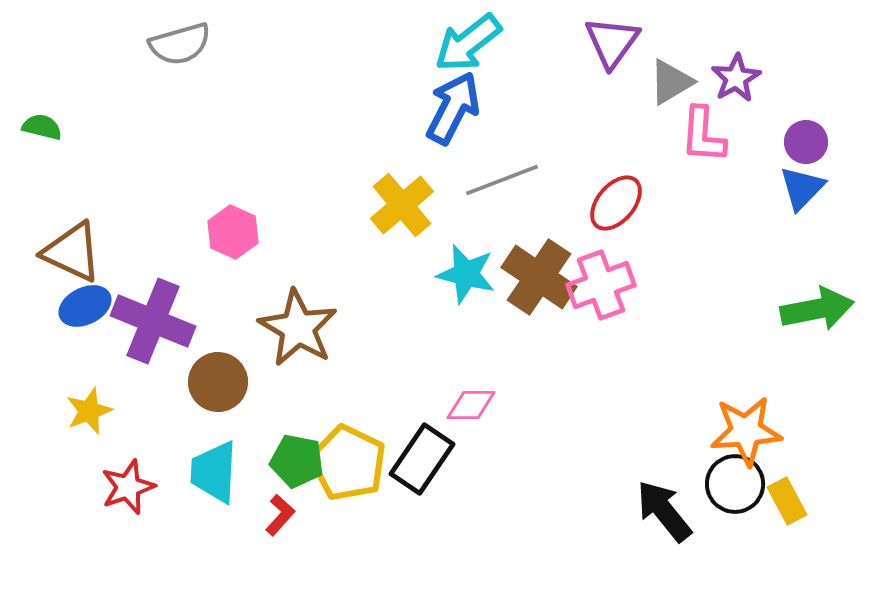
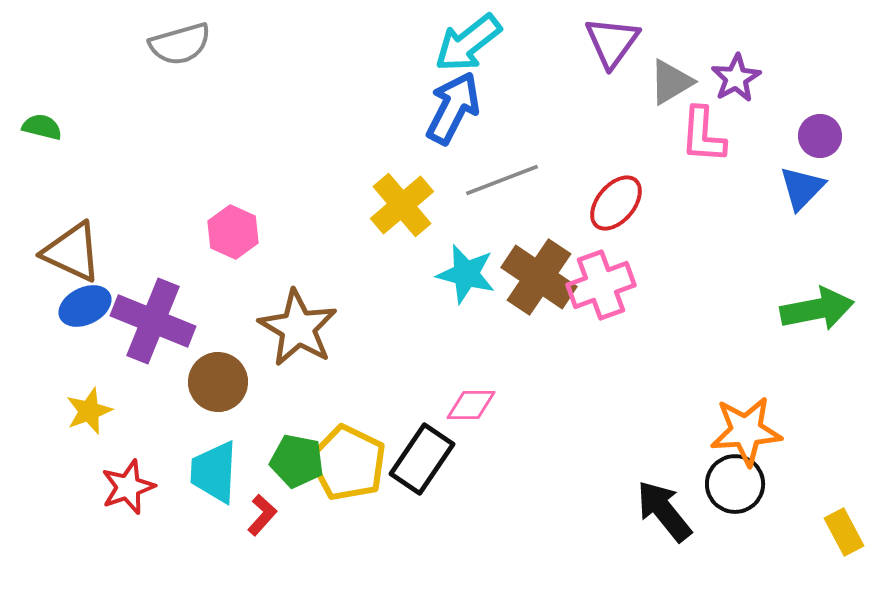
purple circle: moved 14 px right, 6 px up
yellow rectangle: moved 57 px right, 31 px down
red L-shape: moved 18 px left
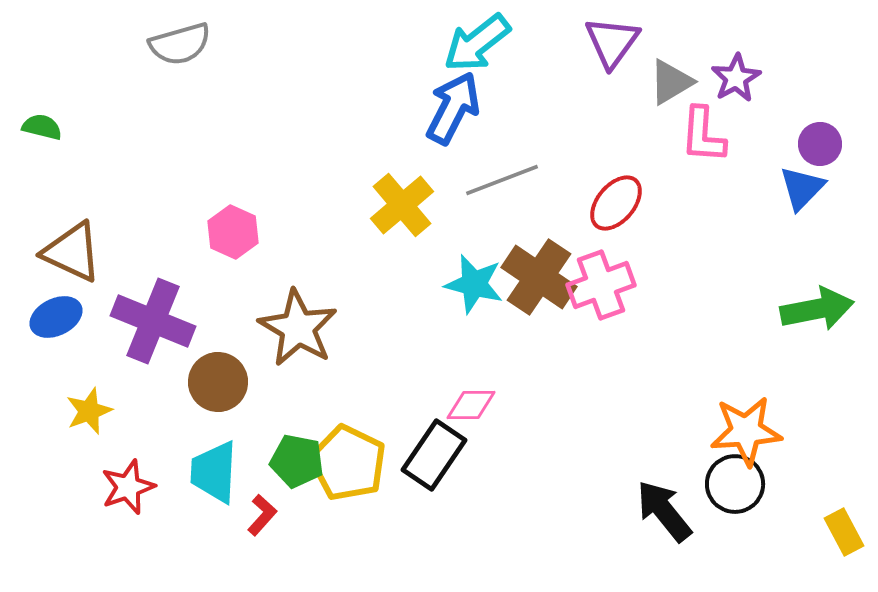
cyan arrow: moved 9 px right
purple circle: moved 8 px down
cyan star: moved 8 px right, 10 px down
blue ellipse: moved 29 px left, 11 px down
black rectangle: moved 12 px right, 4 px up
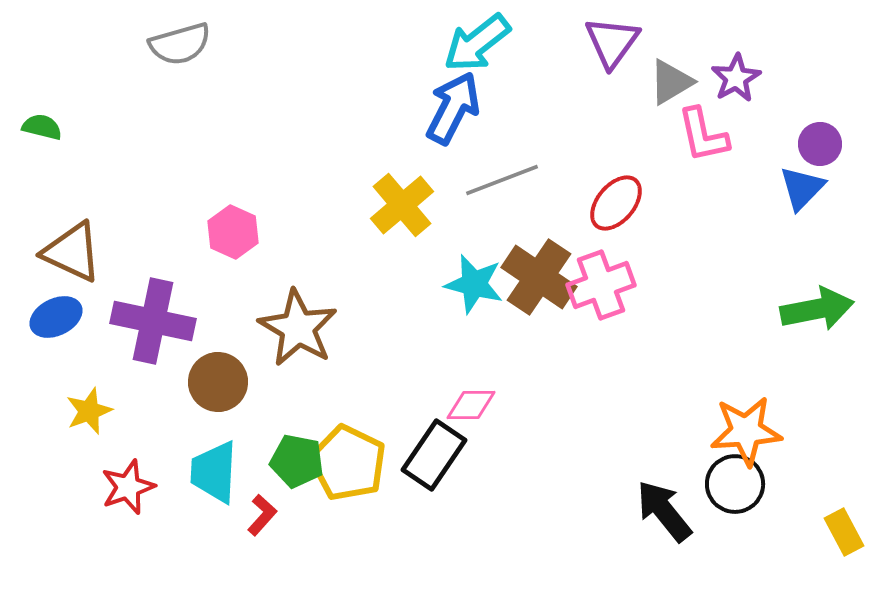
pink L-shape: rotated 16 degrees counterclockwise
purple cross: rotated 10 degrees counterclockwise
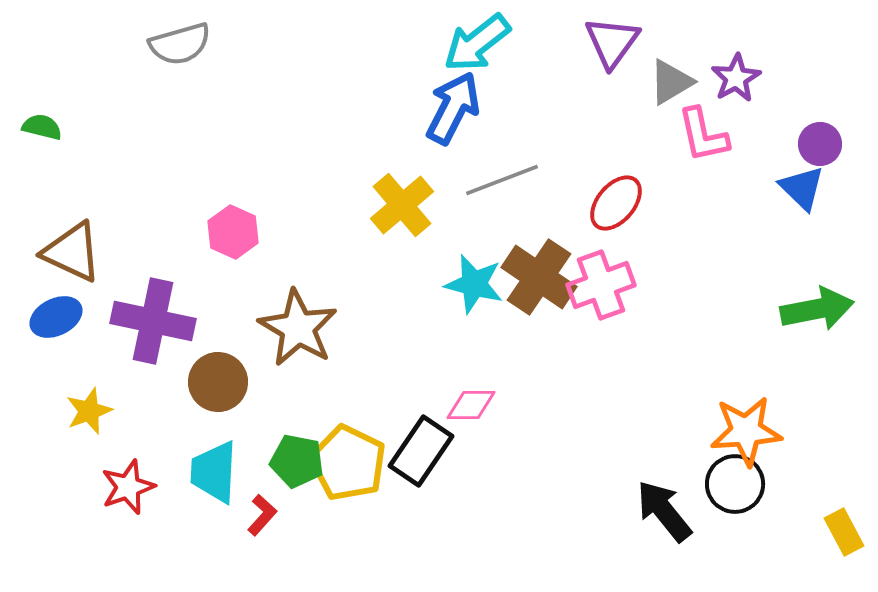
blue triangle: rotated 30 degrees counterclockwise
black rectangle: moved 13 px left, 4 px up
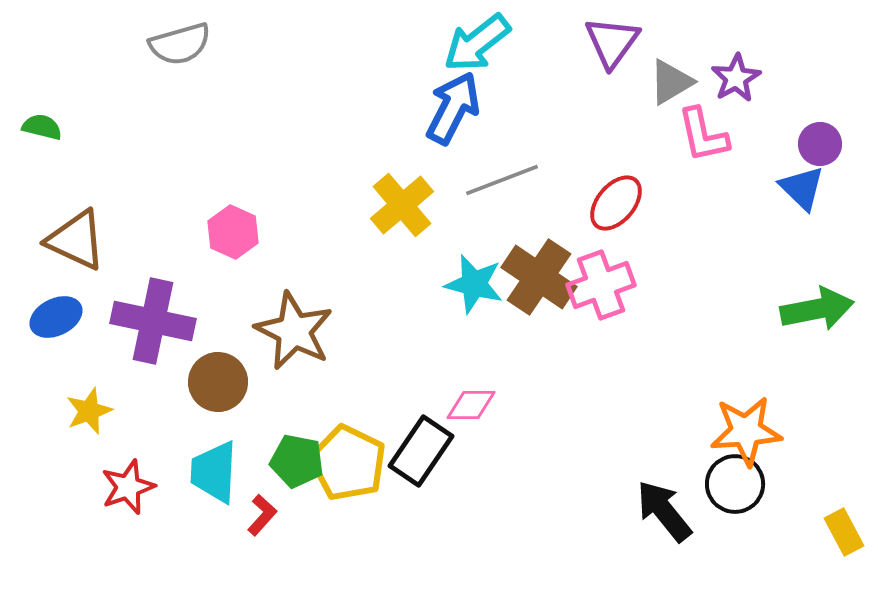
brown triangle: moved 4 px right, 12 px up
brown star: moved 4 px left, 3 px down; rotated 4 degrees counterclockwise
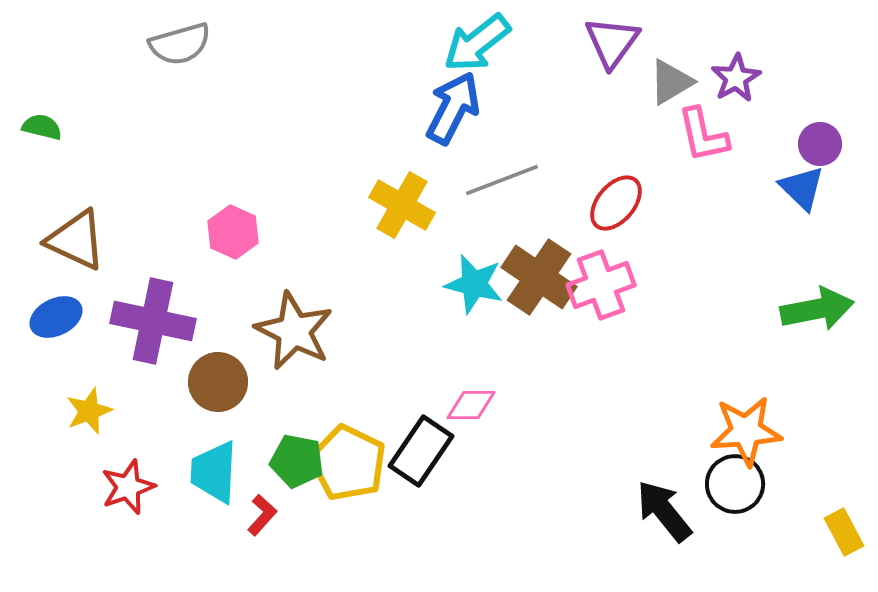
yellow cross: rotated 20 degrees counterclockwise
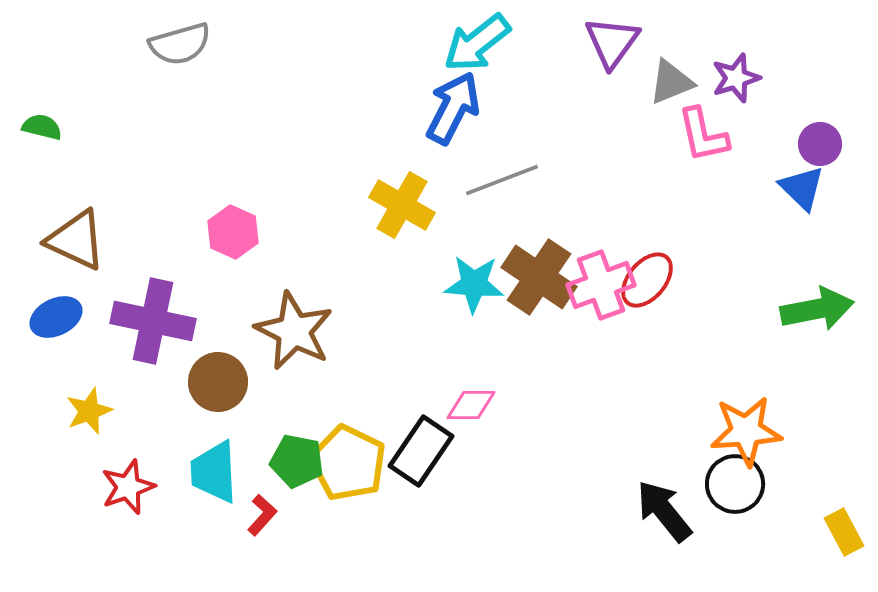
purple star: rotated 12 degrees clockwise
gray triangle: rotated 9 degrees clockwise
red ellipse: moved 31 px right, 77 px down
cyan star: rotated 10 degrees counterclockwise
cyan trapezoid: rotated 6 degrees counterclockwise
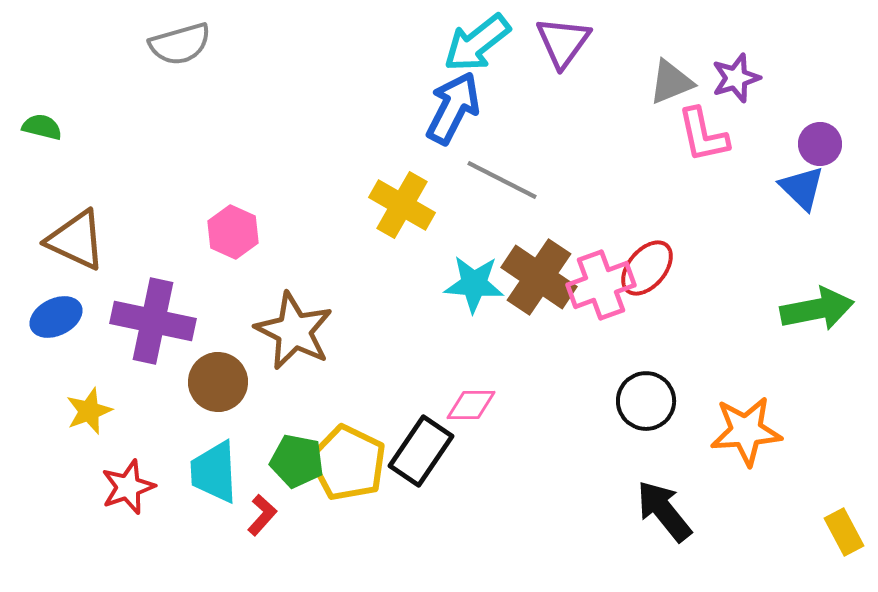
purple triangle: moved 49 px left
gray line: rotated 48 degrees clockwise
red ellipse: moved 12 px up
black circle: moved 89 px left, 83 px up
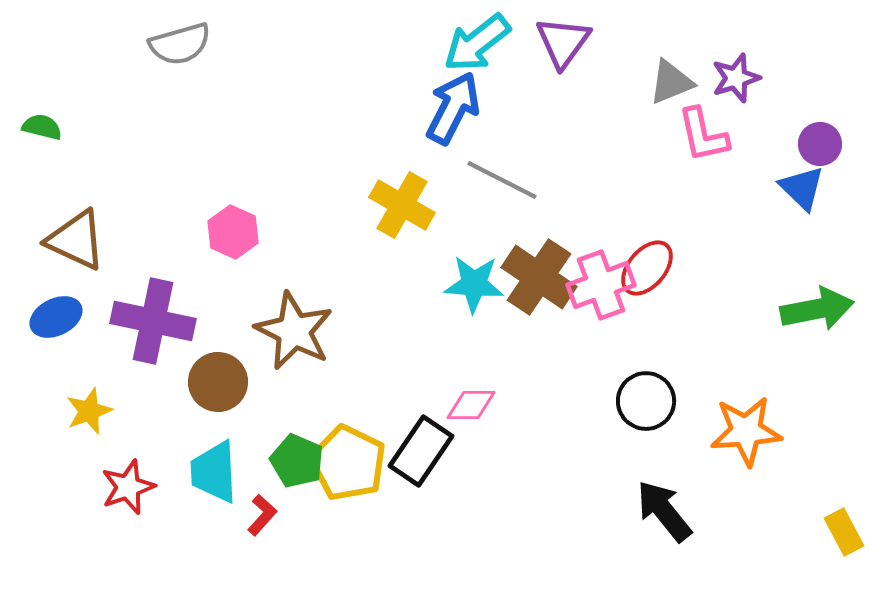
green pentagon: rotated 12 degrees clockwise
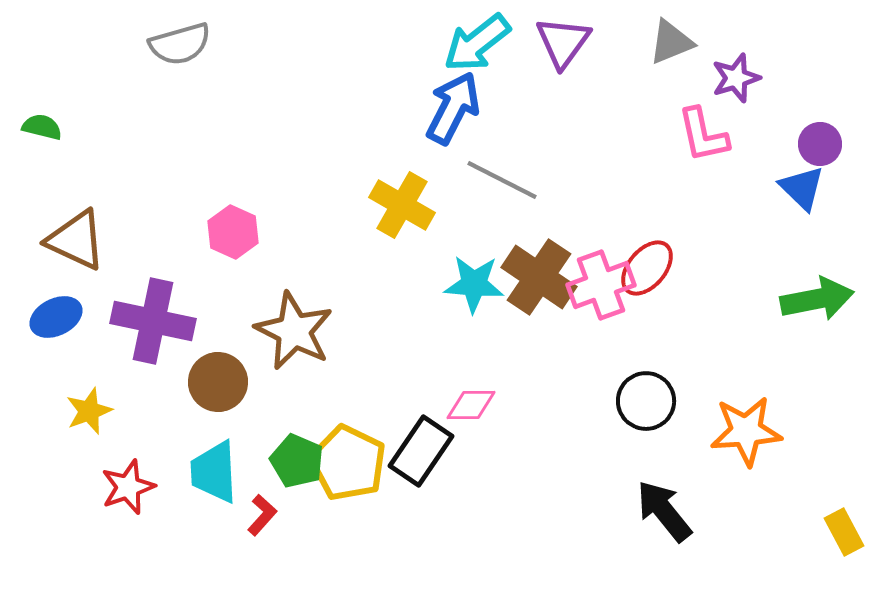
gray triangle: moved 40 px up
green arrow: moved 10 px up
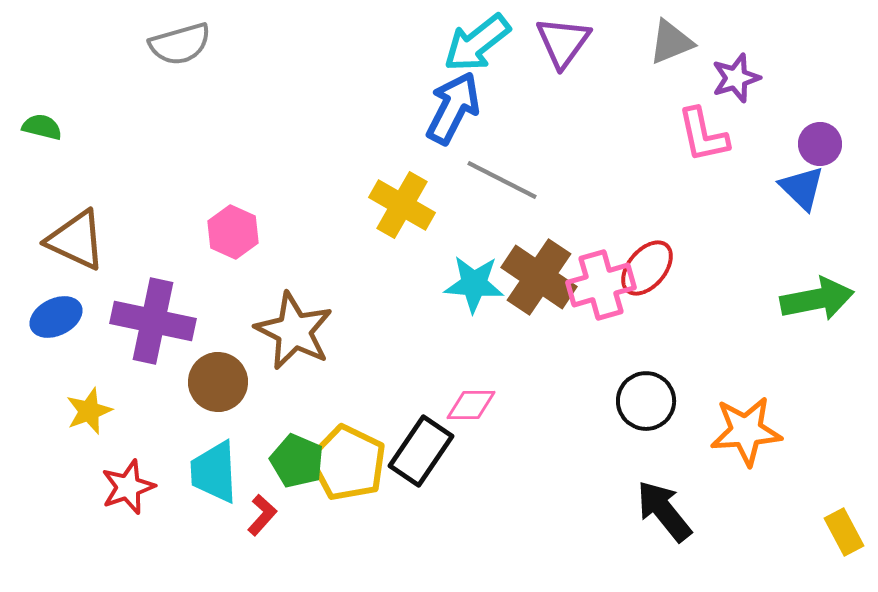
pink cross: rotated 4 degrees clockwise
